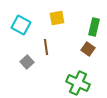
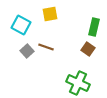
yellow square: moved 7 px left, 4 px up
brown line: rotated 63 degrees counterclockwise
gray square: moved 11 px up
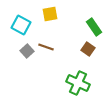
green rectangle: rotated 48 degrees counterclockwise
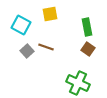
green rectangle: moved 7 px left; rotated 24 degrees clockwise
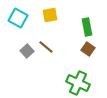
yellow square: moved 1 px down
cyan square: moved 3 px left, 7 px up
brown line: rotated 21 degrees clockwise
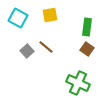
green rectangle: rotated 18 degrees clockwise
brown square: moved 1 px left
